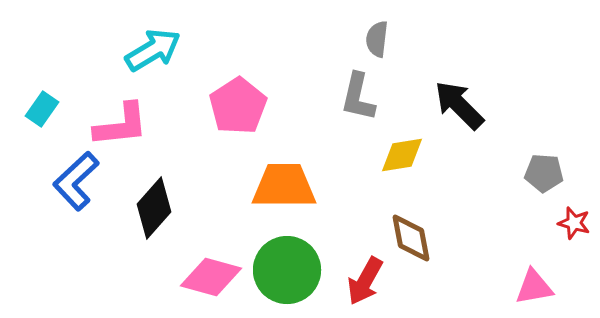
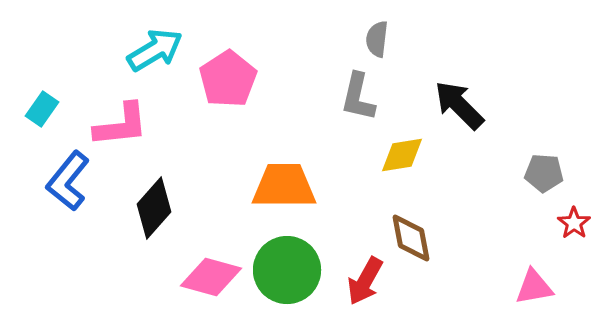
cyan arrow: moved 2 px right
pink pentagon: moved 10 px left, 27 px up
blue L-shape: moved 8 px left; rotated 8 degrees counterclockwise
red star: rotated 20 degrees clockwise
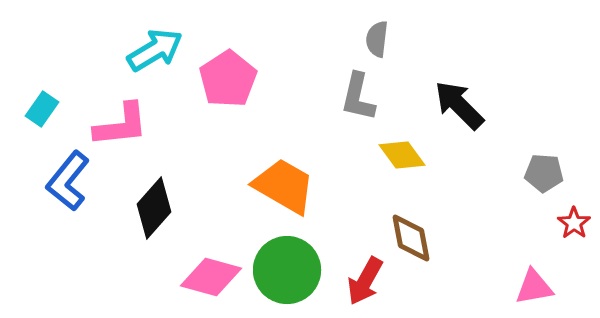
yellow diamond: rotated 63 degrees clockwise
orange trapezoid: rotated 30 degrees clockwise
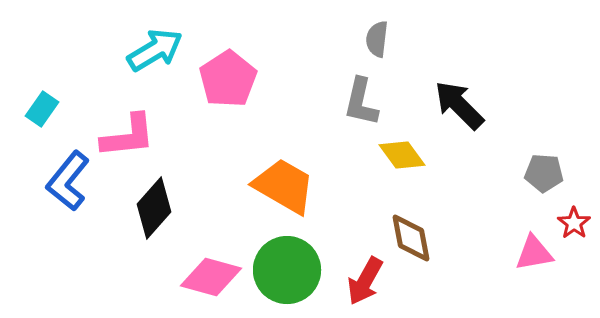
gray L-shape: moved 3 px right, 5 px down
pink L-shape: moved 7 px right, 11 px down
pink triangle: moved 34 px up
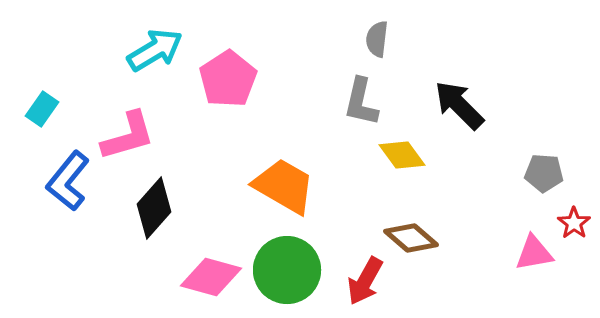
pink L-shape: rotated 10 degrees counterclockwise
brown diamond: rotated 38 degrees counterclockwise
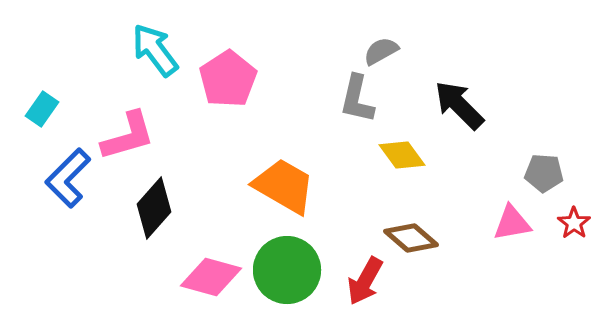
gray semicircle: moved 4 px right, 12 px down; rotated 54 degrees clockwise
cyan arrow: rotated 96 degrees counterclockwise
gray L-shape: moved 4 px left, 3 px up
blue L-shape: moved 3 px up; rotated 6 degrees clockwise
pink triangle: moved 22 px left, 30 px up
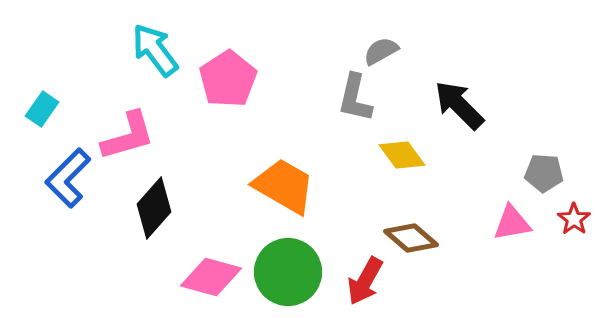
gray L-shape: moved 2 px left, 1 px up
red star: moved 4 px up
green circle: moved 1 px right, 2 px down
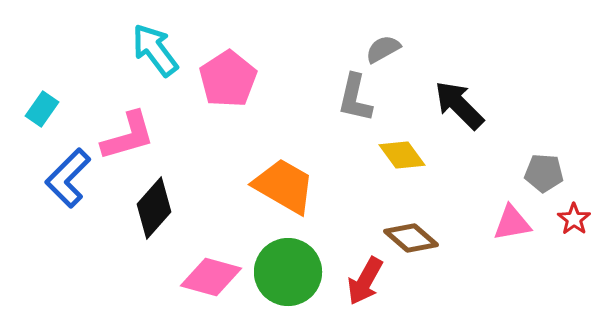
gray semicircle: moved 2 px right, 2 px up
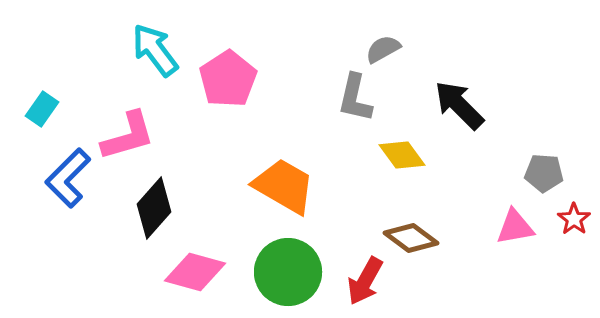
pink triangle: moved 3 px right, 4 px down
brown diamond: rotated 4 degrees counterclockwise
pink diamond: moved 16 px left, 5 px up
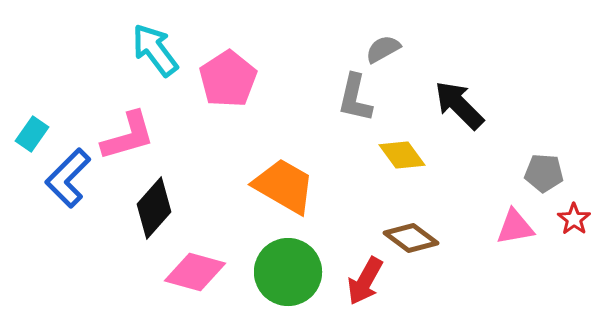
cyan rectangle: moved 10 px left, 25 px down
